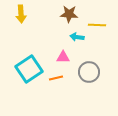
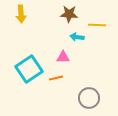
gray circle: moved 26 px down
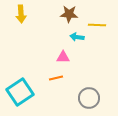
cyan square: moved 9 px left, 23 px down
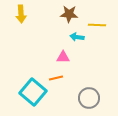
cyan square: moved 13 px right; rotated 16 degrees counterclockwise
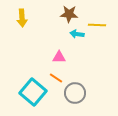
yellow arrow: moved 1 px right, 4 px down
cyan arrow: moved 3 px up
pink triangle: moved 4 px left
orange line: rotated 48 degrees clockwise
gray circle: moved 14 px left, 5 px up
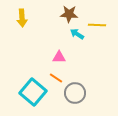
cyan arrow: rotated 24 degrees clockwise
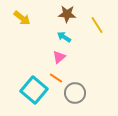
brown star: moved 2 px left
yellow arrow: rotated 48 degrees counterclockwise
yellow line: rotated 54 degrees clockwise
cyan arrow: moved 13 px left, 3 px down
pink triangle: rotated 40 degrees counterclockwise
cyan square: moved 1 px right, 2 px up
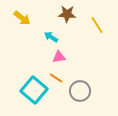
cyan arrow: moved 13 px left
pink triangle: rotated 32 degrees clockwise
gray circle: moved 5 px right, 2 px up
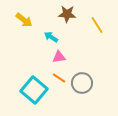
yellow arrow: moved 2 px right, 2 px down
orange line: moved 3 px right
gray circle: moved 2 px right, 8 px up
